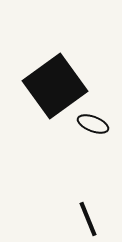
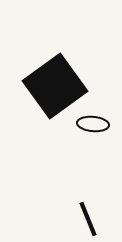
black ellipse: rotated 16 degrees counterclockwise
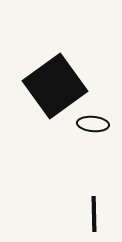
black line: moved 6 px right, 5 px up; rotated 21 degrees clockwise
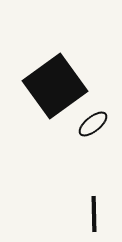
black ellipse: rotated 44 degrees counterclockwise
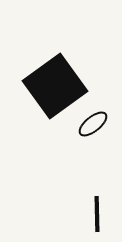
black line: moved 3 px right
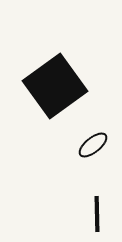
black ellipse: moved 21 px down
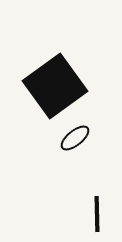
black ellipse: moved 18 px left, 7 px up
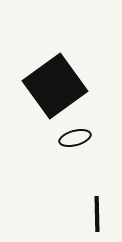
black ellipse: rotated 24 degrees clockwise
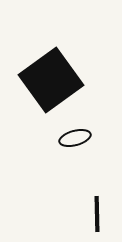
black square: moved 4 px left, 6 px up
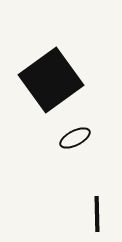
black ellipse: rotated 12 degrees counterclockwise
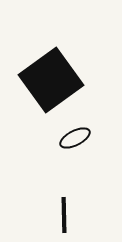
black line: moved 33 px left, 1 px down
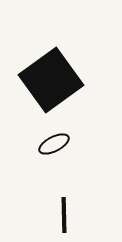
black ellipse: moved 21 px left, 6 px down
